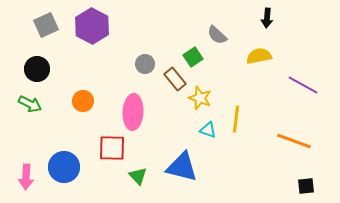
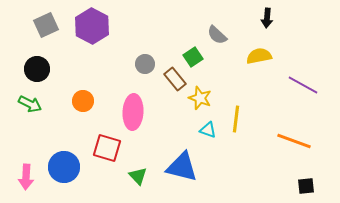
red square: moved 5 px left; rotated 16 degrees clockwise
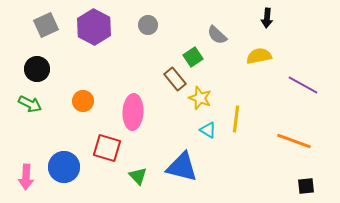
purple hexagon: moved 2 px right, 1 px down
gray circle: moved 3 px right, 39 px up
cyan triangle: rotated 12 degrees clockwise
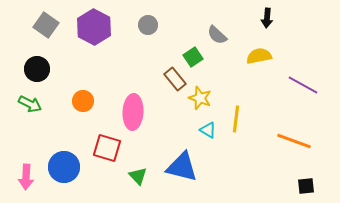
gray square: rotated 30 degrees counterclockwise
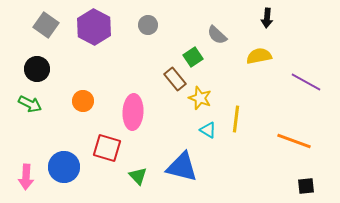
purple line: moved 3 px right, 3 px up
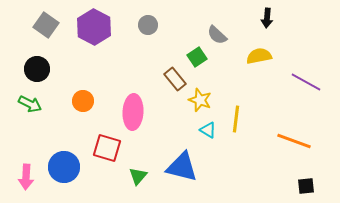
green square: moved 4 px right
yellow star: moved 2 px down
green triangle: rotated 24 degrees clockwise
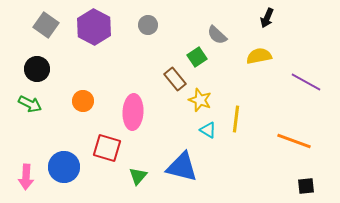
black arrow: rotated 18 degrees clockwise
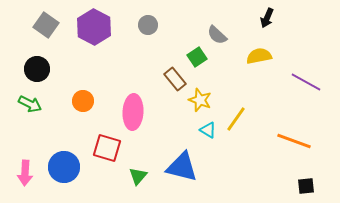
yellow line: rotated 28 degrees clockwise
pink arrow: moved 1 px left, 4 px up
